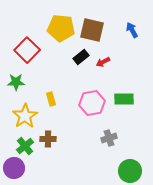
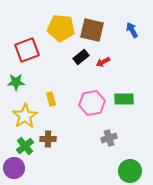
red square: rotated 25 degrees clockwise
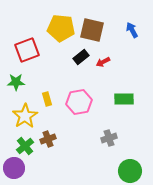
yellow rectangle: moved 4 px left
pink hexagon: moved 13 px left, 1 px up
brown cross: rotated 21 degrees counterclockwise
